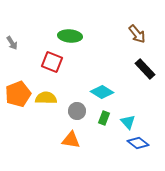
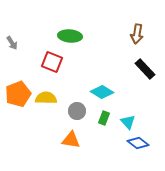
brown arrow: rotated 48 degrees clockwise
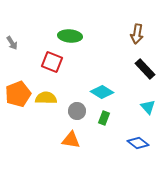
cyan triangle: moved 20 px right, 15 px up
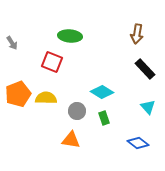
green rectangle: rotated 40 degrees counterclockwise
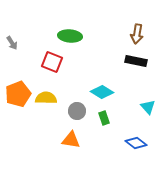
black rectangle: moved 9 px left, 8 px up; rotated 35 degrees counterclockwise
blue diamond: moved 2 px left
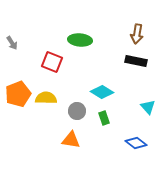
green ellipse: moved 10 px right, 4 px down
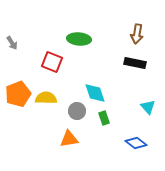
green ellipse: moved 1 px left, 1 px up
black rectangle: moved 1 px left, 2 px down
cyan diamond: moved 7 px left, 1 px down; rotated 40 degrees clockwise
orange triangle: moved 2 px left, 1 px up; rotated 18 degrees counterclockwise
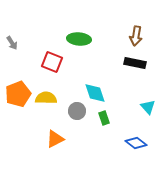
brown arrow: moved 1 px left, 2 px down
orange triangle: moved 14 px left; rotated 18 degrees counterclockwise
